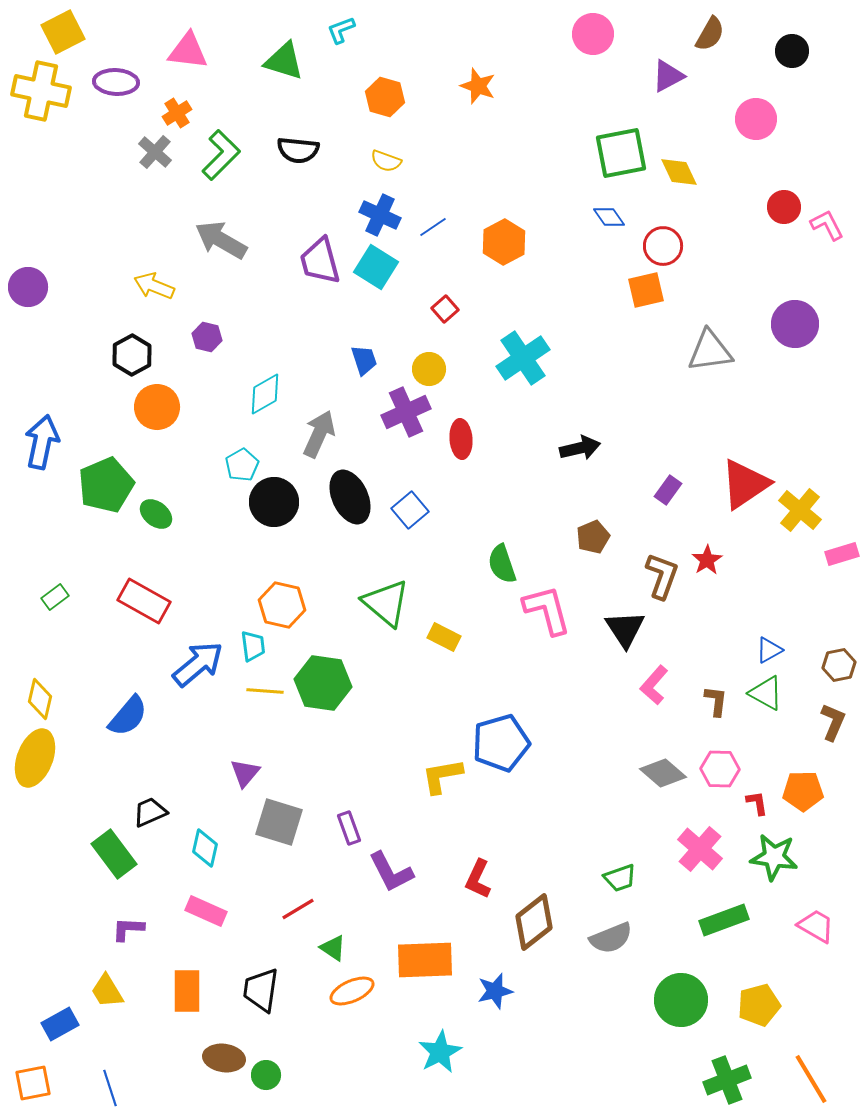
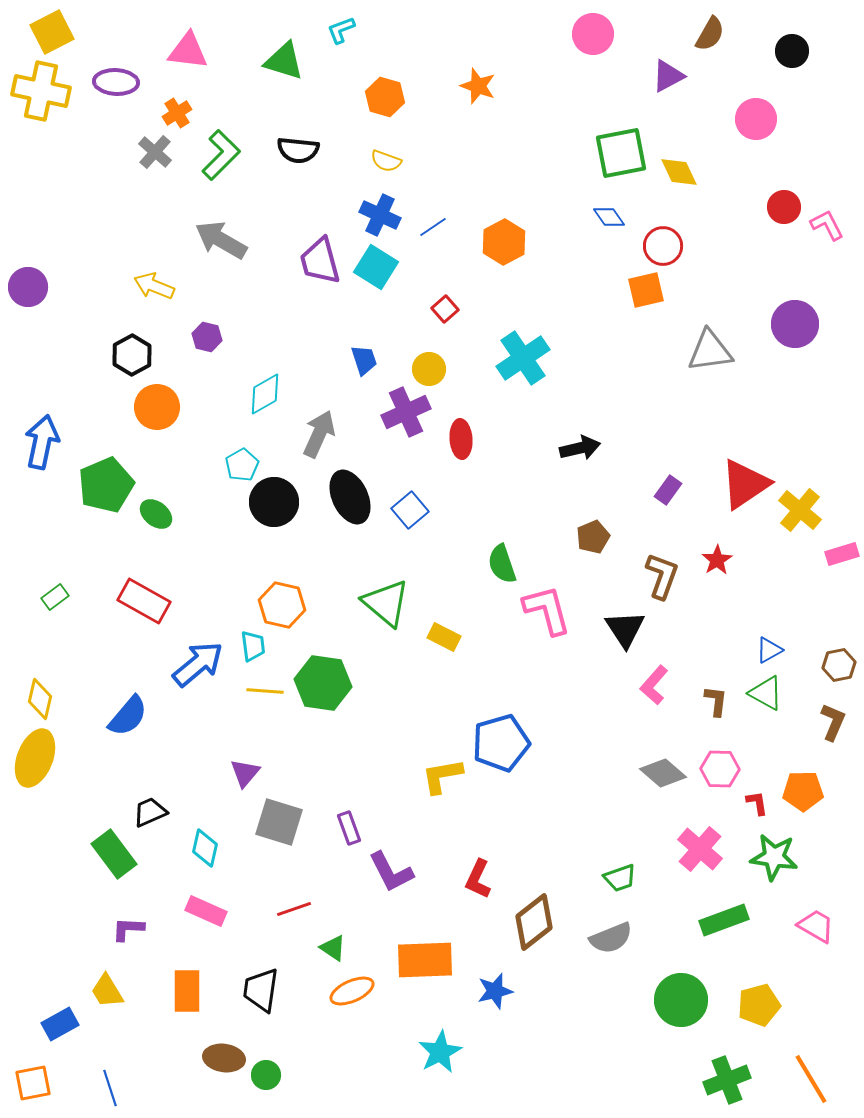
yellow square at (63, 32): moved 11 px left
red star at (707, 560): moved 10 px right
red line at (298, 909): moved 4 px left; rotated 12 degrees clockwise
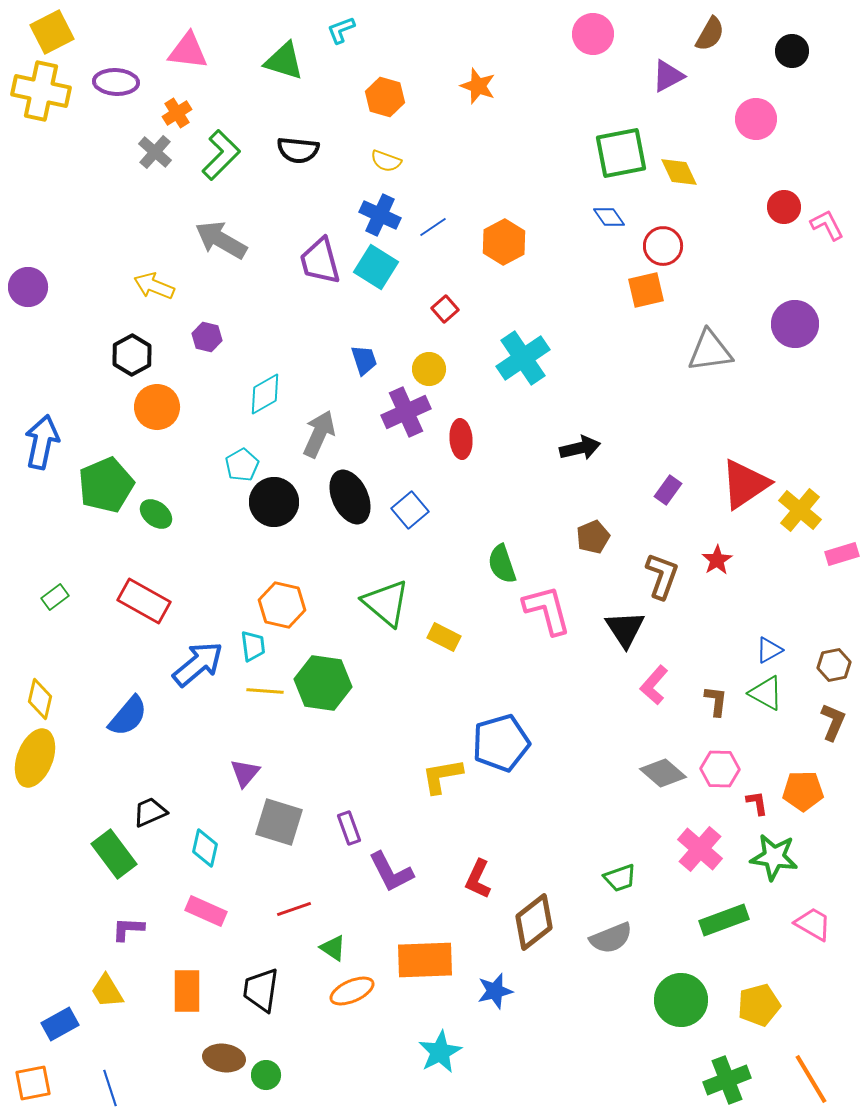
brown hexagon at (839, 665): moved 5 px left
pink trapezoid at (816, 926): moved 3 px left, 2 px up
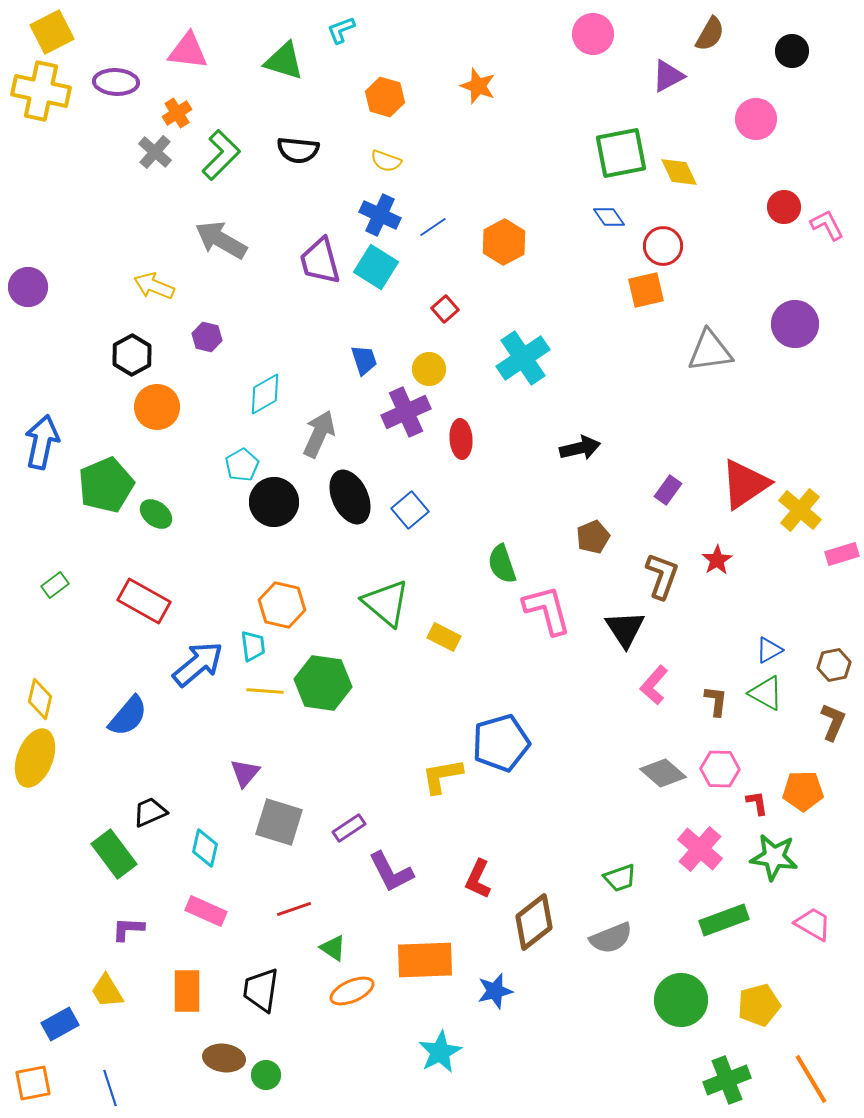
green rectangle at (55, 597): moved 12 px up
purple rectangle at (349, 828): rotated 76 degrees clockwise
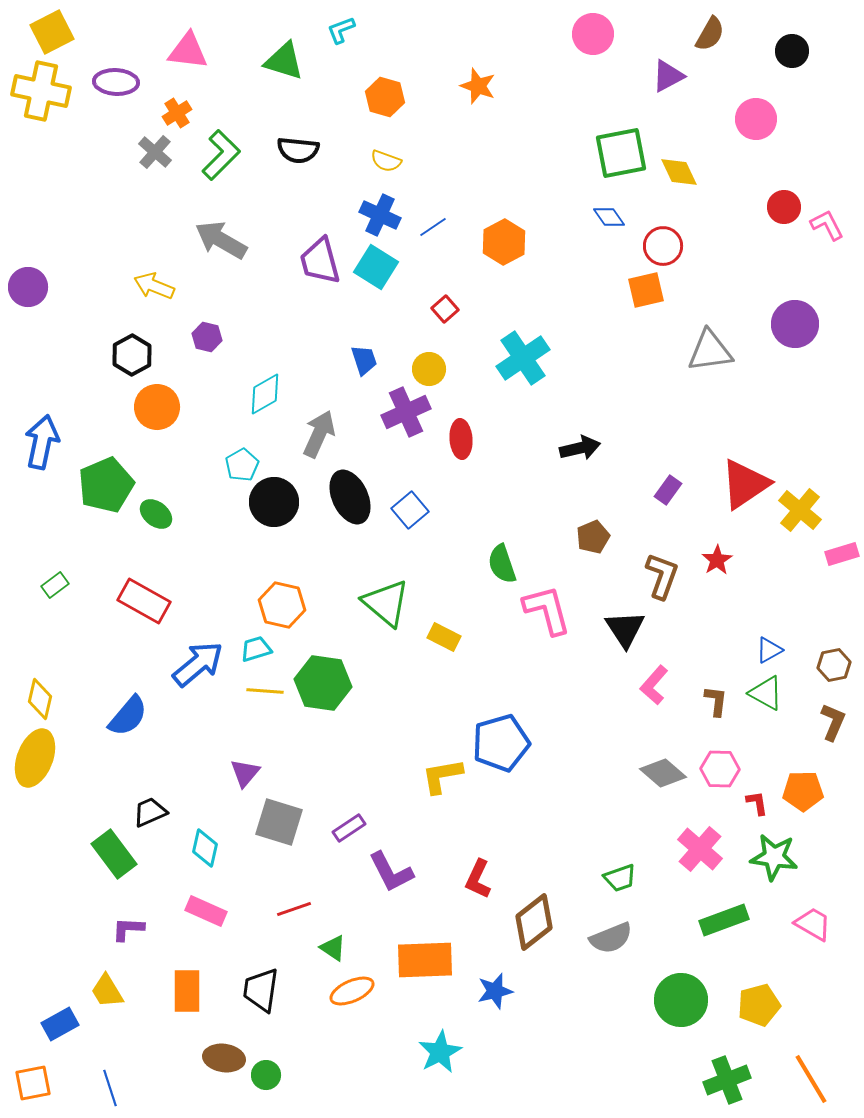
cyan trapezoid at (253, 646): moved 3 px right, 3 px down; rotated 100 degrees counterclockwise
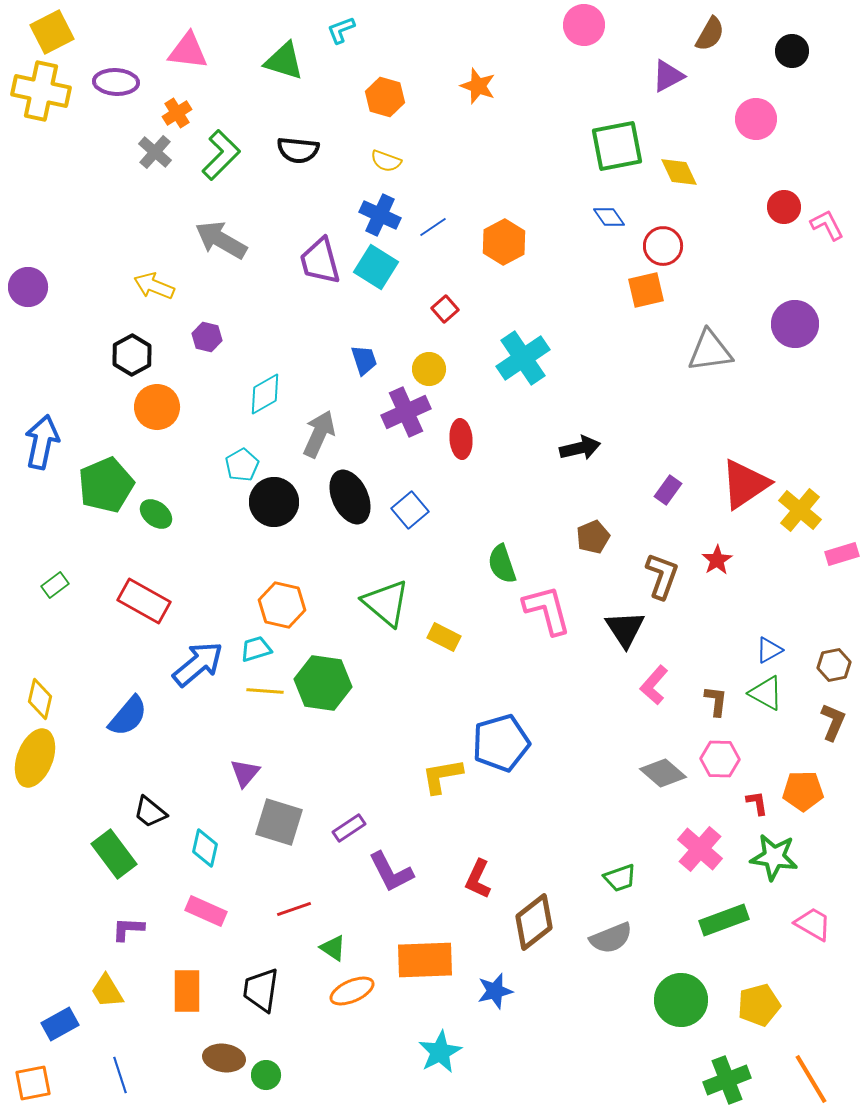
pink circle at (593, 34): moved 9 px left, 9 px up
green square at (621, 153): moved 4 px left, 7 px up
pink hexagon at (720, 769): moved 10 px up
black trapezoid at (150, 812): rotated 117 degrees counterclockwise
blue line at (110, 1088): moved 10 px right, 13 px up
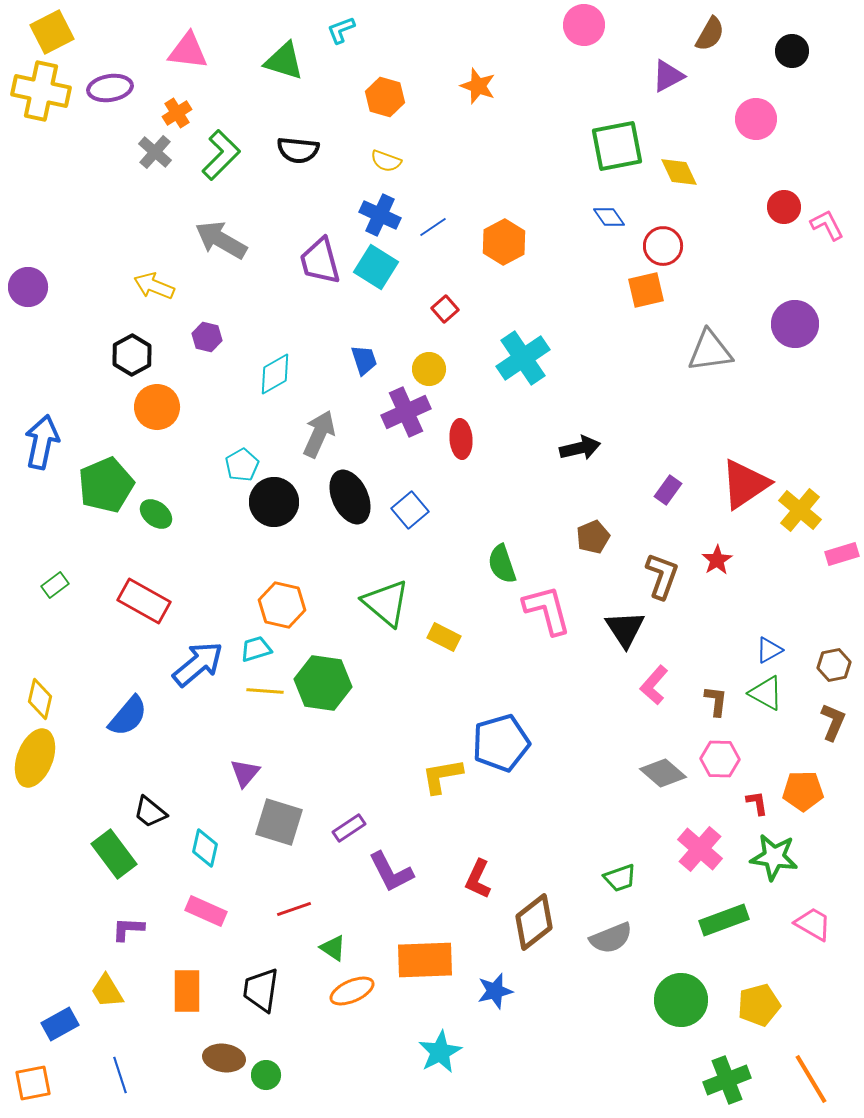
purple ellipse at (116, 82): moved 6 px left, 6 px down; rotated 12 degrees counterclockwise
cyan diamond at (265, 394): moved 10 px right, 20 px up
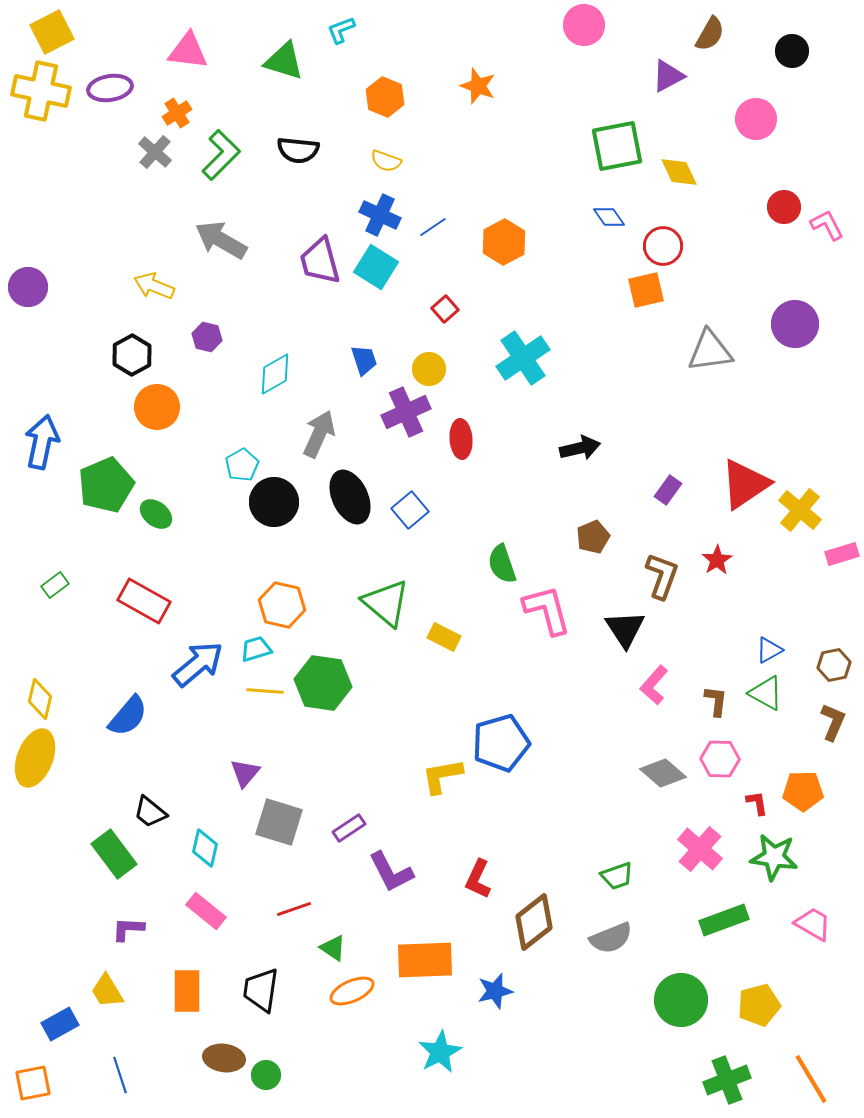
orange hexagon at (385, 97): rotated 6 degrees clockwise
green trapezoid at (620, 878): moved 3 px left, 2 px up
pink rectangle at (206, 911): rotated 15 degrees clockwise
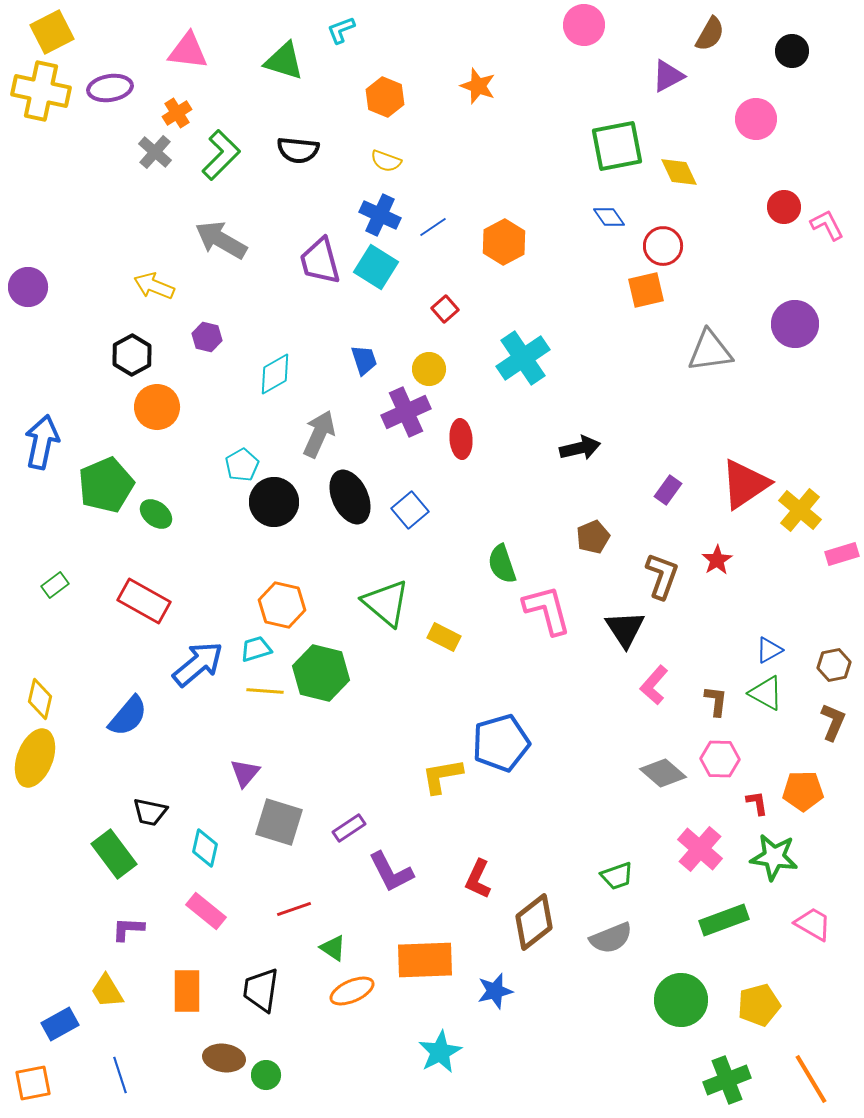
green hexagon at (323, 683): moved 2 px left, 10 px up; rotated 6 degrees clockwise
black trapezoid at (150, 812): rotated 27 degrees counterclockwise
